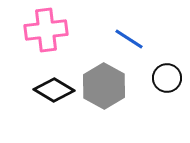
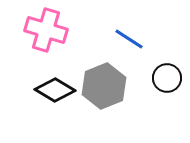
pink cross: rotated 24 degrees clockwise
gray hexagon: rotated 9 degrees clockwise
black diamond: moved 1 px right
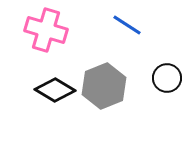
blue line: moved 2 px left, 14 px up
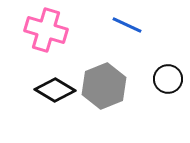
blue line: rotated 8 degrees counterclockwise
black circle: moved 1 px right, 1 px down
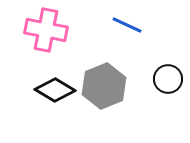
pink cross: rotated 6 degrees counterclockwise
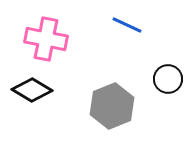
pink cross: moved 9 px down
gray hexagon: moved 8 px right, 20 px down
black diamond: moved 23 px left
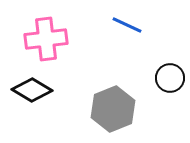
pink cross: rotated 18 degrees counterclockwise
black circle: moved 2 px right, 1 px up
gray hexagon: moved 1 px right, 3 px down
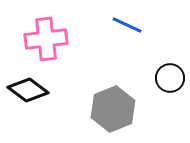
black diamond: moved 4 px left; rotated 6 degrees clockwise
